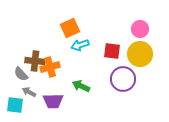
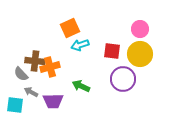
gray arrow: moved 2 px right
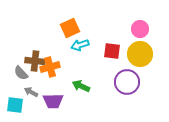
gray semicircle: moved 1 px up
purple circle: moved 4 px right, 3 px down
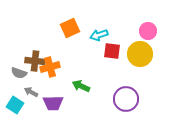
pink circle: moved 8 px right, 2 px down
cyan arrow: moved 19 px right, 10 px up
gray semicircle: moved 2 px left; rotated 28 degrees counterclockwise
purple circle: moved 1 px left, 17 px down
purple trapezoid: moved 2 px down
cyan square: rotated 24 degrees clockwise
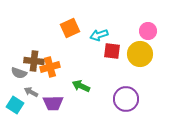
brown cross: moved 1 px left
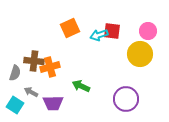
red square: moved 20 px up
gray semicircle: moved 4 px left; rotated 91 degrees counterclockwise
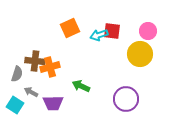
brown cross: moved 1 px right
gray semicircle: moved 2 px right, 1 px down
